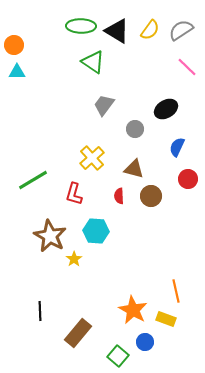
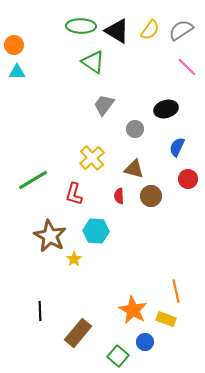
black ellipse: rotated 15 degrees clockwise
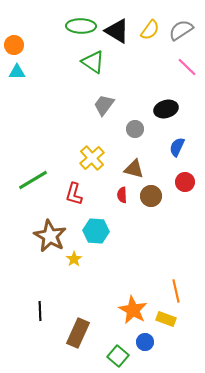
red circle: moved 3 px left, 3 px down
red semicircle: moved 3 px right, 1 px up
brown rectangle: rotated 16 degrees counterclockwise
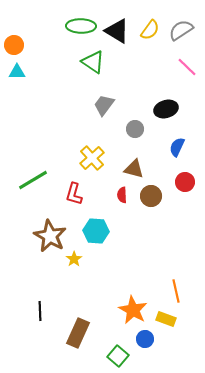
blue circle: moved 3 px up
